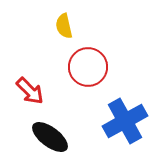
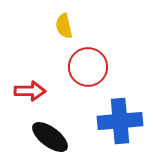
red arrow: rotated 44 degrees counterclockwise
blue cross: moved 5 px left; rotated 24 degrees clockwise
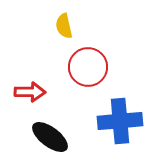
red arrow: moved 1 px down
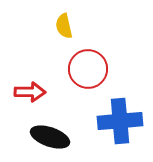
red circle: moved 2 px down
black ellipse: rotated 18 degrees counterclockwise
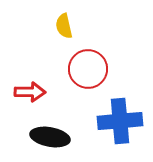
black ellipse: rotated 9 degrees counterclockwise
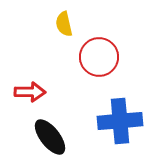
yellow semicircle: moved 2 px up
red circle: moved 11 px right, 12 px up
black ellipse: rotated 42 degrees clockwise
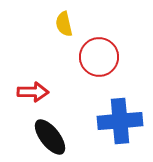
red arrow: moved 3 px right
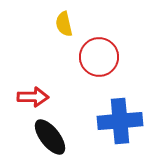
red arrow: moved 5 px down
